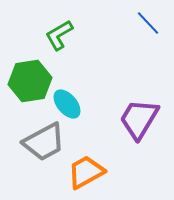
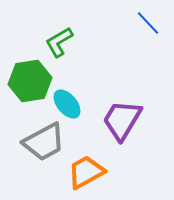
green L-shape: moved 7 px down
purple trapezoid: moved 17 px left, 1 px down
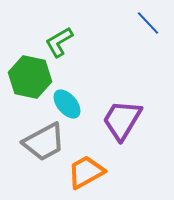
green hexagon: moved 4 px up; rotated 21 degrees clockwise
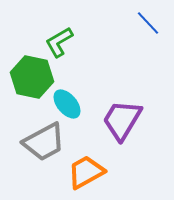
green hexagon: moved 2 px right
